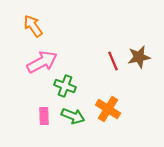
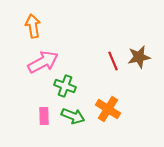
orange arrow: rotated 25 degrees clockwise
pink arrow: moved 1 px right
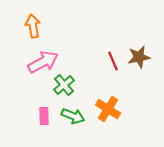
green cross: moved 1 px left, 1 px up; rotated 30 degrees clockwise
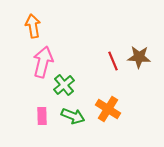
brown star: rotated 15 degrees clockwise
pink arrow: rotated 48 degrees counterclockwise
pink rectangle: moved 2 px left
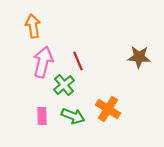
red line: moved 35 px left
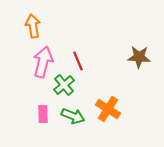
pink rectangle: moved 1 px right, 2 px up
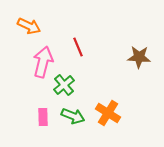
orange arrow: moved 4 px left; rotated 125 degrees clockwise
red line: moved 14 px up
orange cross: moved 4 px down
pink rectangle: moved 3 px down
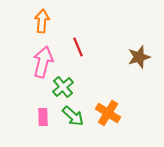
orange arrow: moved 13 px right, 5 px up; rotated 110 degrees counterclockwise
brown star: rotated 20 degrees counterclockwise
green cross: moved 1 px left, 2 px down
green arrow: rotated 20 degrees clockwise
